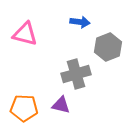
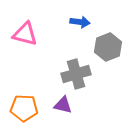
purple triangle: moved 2 px right
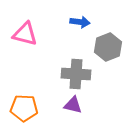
gray cross: rotated 20 degrees clockwise
purple triangle: moved 10 px right
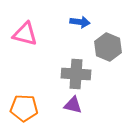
gray hexagon: rotated 16 degrees counterclockwise
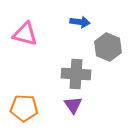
purple triangle: rotated 42 degrees clockwise
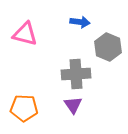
gray cross: rotated 8 degrees counterclockwise
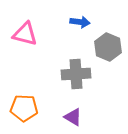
purple triangle: moved 12 px down; rotated 24 degrees counterclockwise
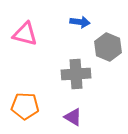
orange pentagon: moved 1 px right, 2 px up
